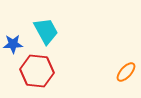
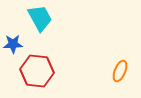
cyan trapezoid: moved 6 px left, 13 px up
orange ellipse: moved 6 px left, 1 px up; rotated 20 degrees counterclockwise
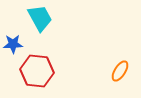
orange ellipse: rotated 10 degrees clockwise
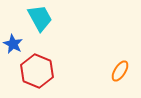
blue star: rotated 30 degrees clockwise
red hexagon: rotated 16 degrees clockwise
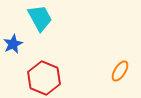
blue star: rotated 18 degrees clockwise
red hexagon: moved 7 px right, 7 px down
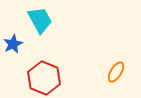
cyan trapezoid: moved 2 px down
orange ellipse: moved 4 px left, 1 px down
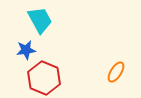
blue star: moved 13 px right, 6 px down; rotated 18 degrees clockwise
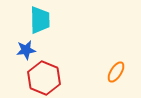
cyan trapezoid: rotated 28 degrees clockwise
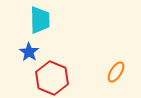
blue star: moved 3 px right, 2 px down; rotated 30 degrees counterclockwise
red hexagon: moved 8 px right
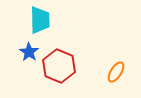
red hexagon: moved 7 px right, 12 px up
